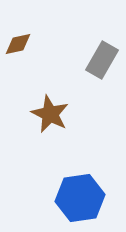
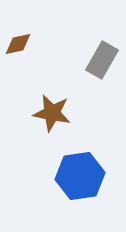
brown star: moved 2 px right, 1 px up; rotated 15 degrees counterclockwise
blue hexagon: moved 22 px up
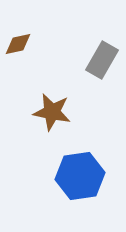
brown star: moved 1 px up
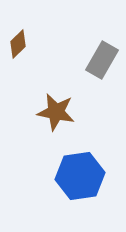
brown diamond: rotated 32 degrees counterclockwise
brown star: moved 4 px right
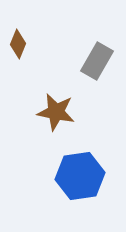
brown diamond: rotated 24 degrees counterclockwise
gray rectangle: moved 5 px left, 1 px down
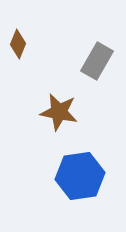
brown star: moved 3 px right
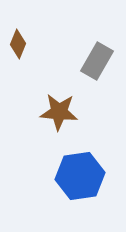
brown star: rotated 6 degrees counterclockwise
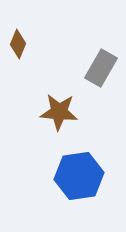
gray rectangle: moved 4 px right, 7 px down
blue hexagon: moved 1 px left
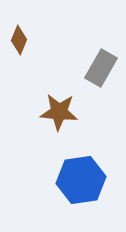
brown diamond: moved 1 px right, 4 px up
blue hexagon: moved 2 px right, 4 px down
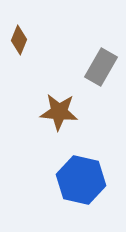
gray rectangle: moved 1 px up
blue hexagon: rotated 21 degrees clockwise
